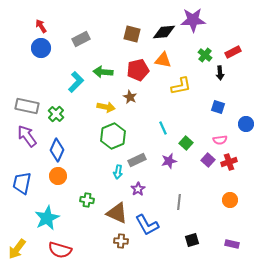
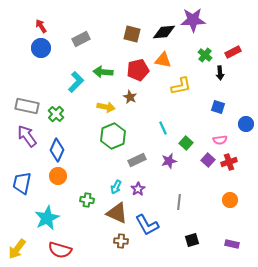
cyan arrow at (118, 172): moved 2 px left, 15 px down; rotated 16 degrees clockwise
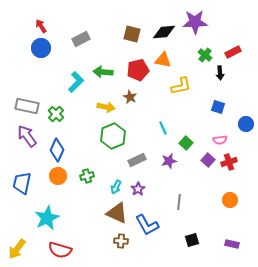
purple star at (193, 20): moved 2 px right, 2 px down
green cross at (87, 200): moved 24 px up; rotated 24 degrees counterclockwise
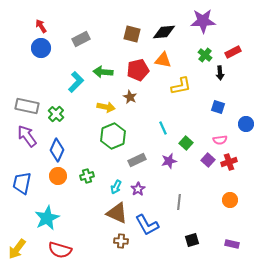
purple star at (195, 22): moved 8 px right, 1 px up
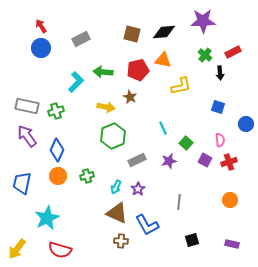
green cross at (56, 114): moved 3 px up; rotated 28 degrees clockwise
pink semicircle at (220, 140): rotated 88 degrees counterclockwise
purple square at (208, 160): moved 3 px left; rotated 16 degrees counterclockwise
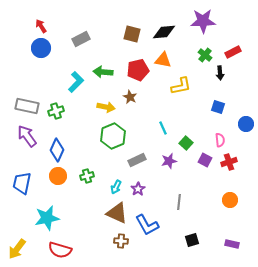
cyan star at (47, 218): rotated 15 degrees clockwise
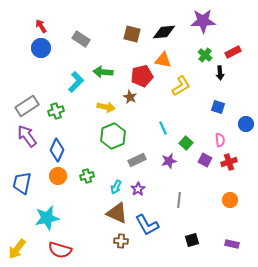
gray rectangle at (81, 39): rotated 60 degrees clockwise
red pentagon at (138, 70): moved 4 px right, 6 px down
yellow L-shape at (181, 86): rotated 20 degrees counterclockwise
gray rectangle at (27, 106): rotated 45 degrees counterclockwise
gray line at (179, 202): moved 2 px up
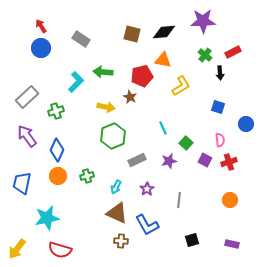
gray rectangle at (27, 106): moved 9 px up; rotated 10 degrees counterclockwise
purple star at (138, 189): moved 9 px right
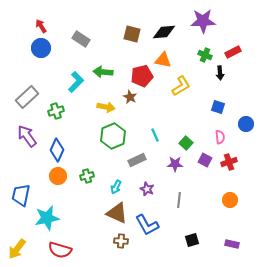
green cross at (205, 55): rotated 16 degrees counterclockwise
cyan line at (163, 128): moved 8 px left, 7 px down
pink semicircle at (220, 140): moved 3 px up
purple star at (169, 161): moved 6 px right, 3 px down; rotated 14 degrees clockwise
blue trapezoid at (22, 183): moved 1 px left, 12 px down
purple star at (147, 189): rotated 16 degrees counterclockwise
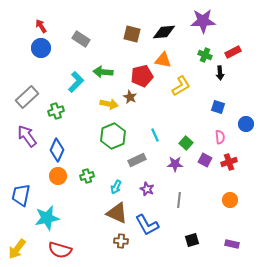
yellow arrow at (106, 107): moved 3 px right, 3 px up
